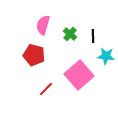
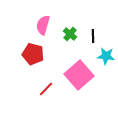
red pentagon: moved 1 px left, 1 px up
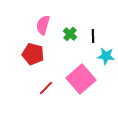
pink square: moved 2 px right, 4 px down
red line: moved 1 px up
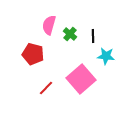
pink semicircle: moved 6 px right
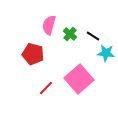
black line: rotated 56 degrees counterclockwise
cyan star: moved 3 px up
pink square: moved 2 px left
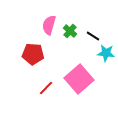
green cross: moved 3 px up
red pentagon: rotated 10 degrees counterclockwise
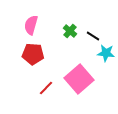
pink semicircle: moved 18 px left
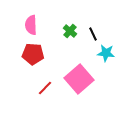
pink semicircle: rotated 18 degrees counterclockwise
black line: moved 2 px up; rotated 32 degrees clockwise
red line: moved 1 px left
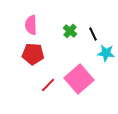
red line: moved 3 px right, 3 px up
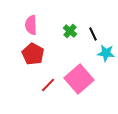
red pentagon: rotated 25 degrees clockwise
